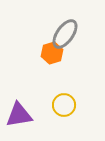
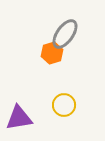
purple triangle: moved 3 px down
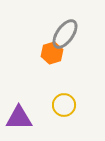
purple triangle: rotated 8 degrees clockwise
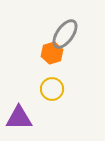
yellow circle: moved 12 px left, 16 px up
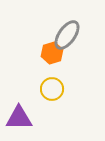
gray ellipse: moved 2 px right, 1 px down
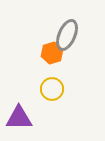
gray ellipse: rotated 12 degrees counterclockwise
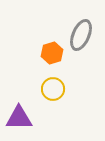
gray ellipse: moved 14 px right
yellow circle: moved 1 px right
